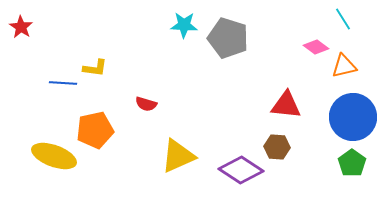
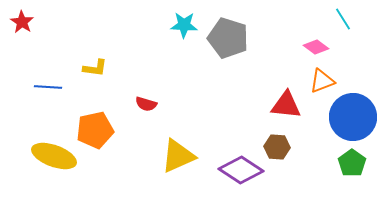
red star: moved 1 px right, 5 px up
orange triangle: moved 22 px left, 15 px down; rotated 8 degrees counterclockwise
blue line: moved 15 px left, 4 px down
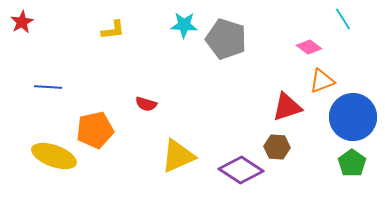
red star: rotated 10 degrees clockwise
gray pentagon: moved 2 px left, 1 px down
pink diamond: moved 7 px left
yellow L-shape: moved 18 px right, 38 px up; rotated 15 degrees counterclockwise
red triangle: moved 1 px right, 2 px down; rotated 24 degrees counterclockwise
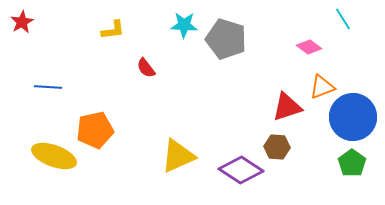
orange triangle: moved 6 px down
red semicircle: moved 36 px up; rotated 35 degrees clockwise
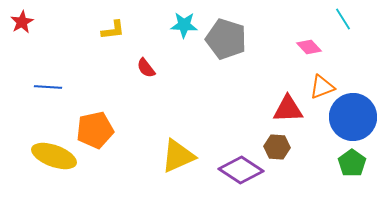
pink diamond: rotated 10 degrees clockwise
red triangle: moved 1 px right, 2 px down; rotated 16 degrees clockwise
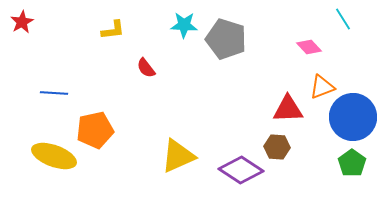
blue line: moved 6 px right, 6 px down
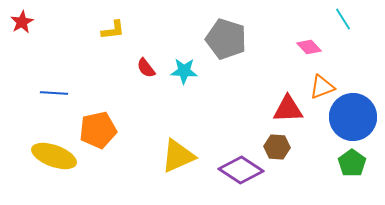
cyan star: moved 46 px down
orange pentagon: moved 3 px right
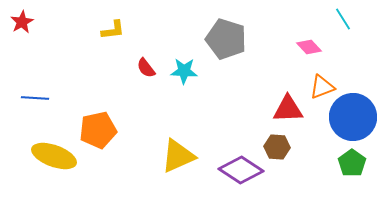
blue line: moved 19 px left, 5 px down
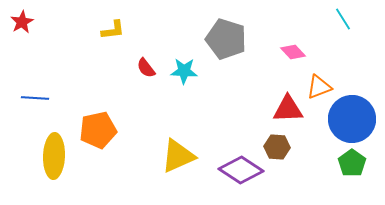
pink diamond: moved 16 px left, 5 px down
orange triangle: moved 3 px left
blue circle: moved 1 px left, 2 px down
yellow ellipse: rotated 72 degrees clockwise
